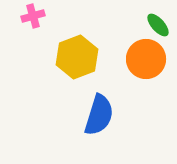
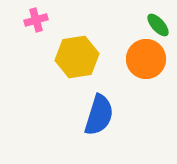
pink cross: moved 3 px right, 4 px down
yellow hexagon: rotated 12 degrees clockwise
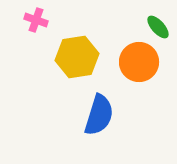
pink cross: rotated 35 degrees clockwise
green ellipse: moved 2 px down
orange circle: moved 7 px left, 3 px down
